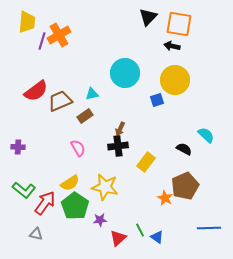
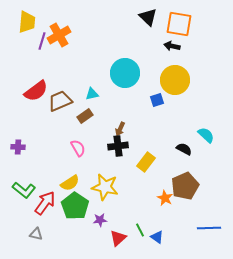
black triangle: rotated 30 degrees counterclockwise
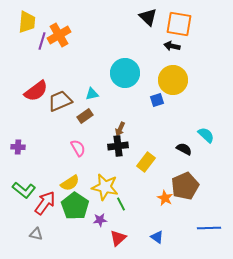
yellow circle: moved 2 px left
green line: moved 19 px left, 26 px up
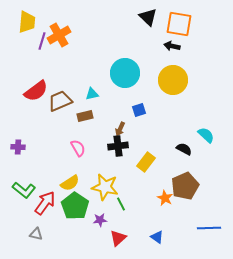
blue square: moved 18 px left, 10 px down
brown rectangle: rotated 21 degrees clockwise
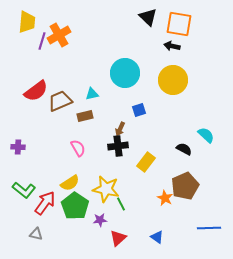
yellow star: moved 1 px right, 2 px down
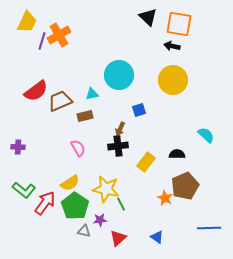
yellow trapezoid: rotated 20 degrees clockwise
cyan circle: moved 6 px left, 2 px down
black semicircle: moved 7 px left, 5 px down; rotated 28 degrees counterclockwise
gray triangle: moved 48 px right, 3 px up
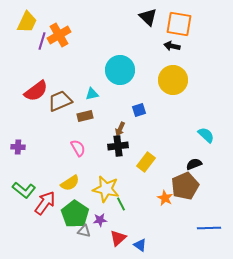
cyan circle: moved 1 px right, 5 px up
black semicircle: moved 17 px right, 10 px down; rotated 21 degrees counterclockwise
green pentagon: moved 8 px down
blue triangle: moved 17 px left, 8 px down
